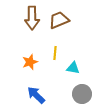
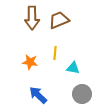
orange star: rotated 28 degrees clockwise
blue arrow: moved 2 px right
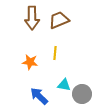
cyan triangle: moved 9 px left, 17 px down
blue arrow: moved 1 px right, 1 px down
